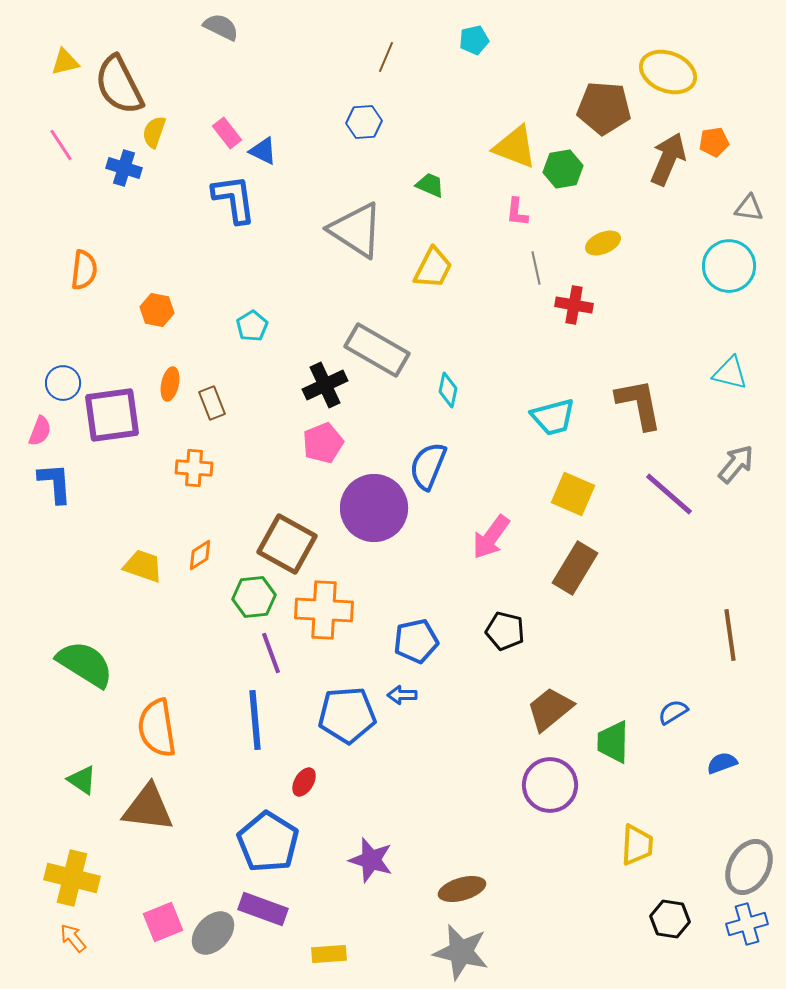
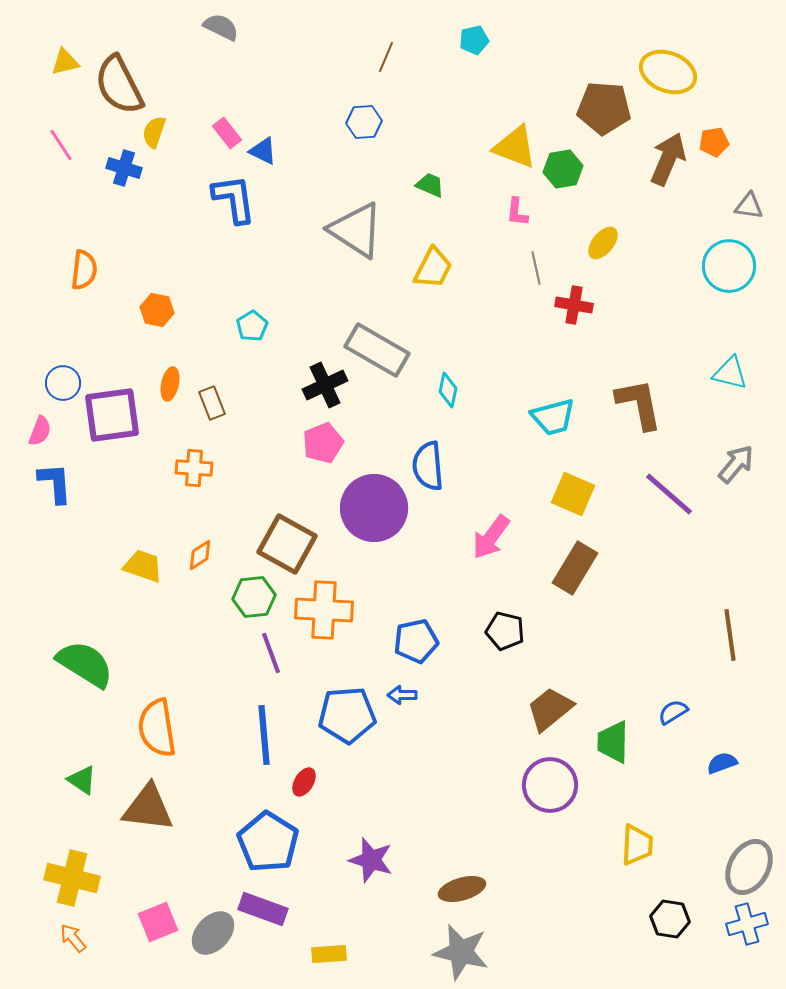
gray triangle at (749, 208): moved 2 px up
yellow ellipse at (603, 243): rotated 28 degrees counterclockwise
blue semicircle at (428, 466): rotated 27 degrees counterclockwise
blue line at (255, 720): moved 9 px right, 15 px down
pink square at (163, 922): moved 5 px left
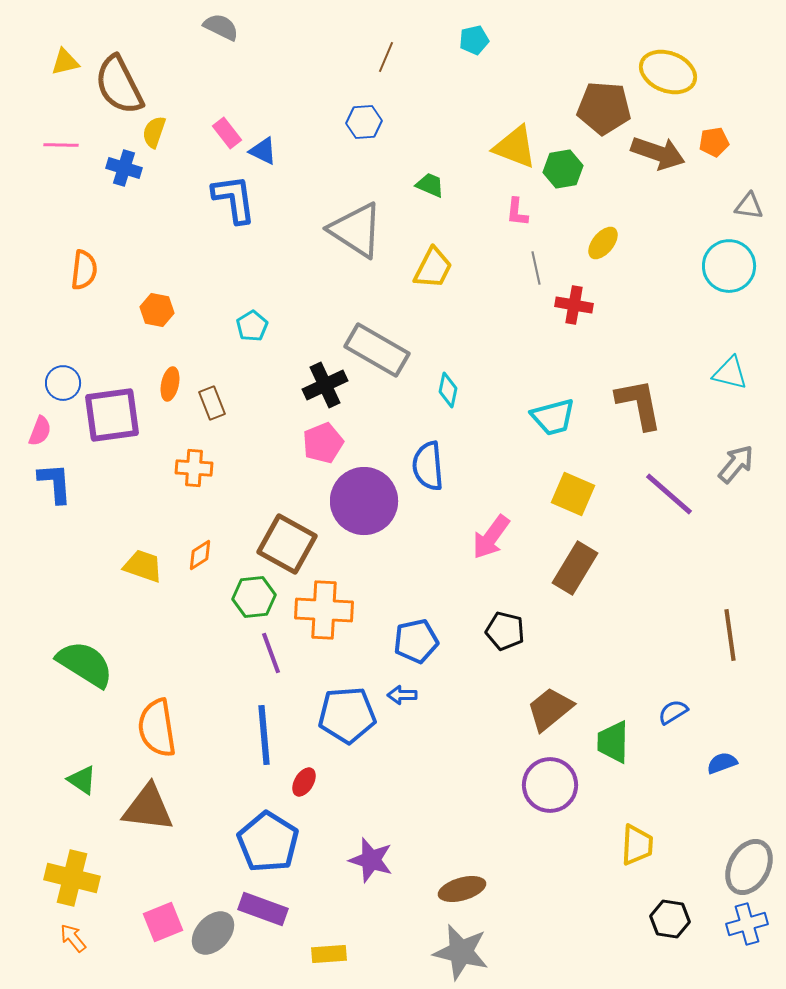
pink line at (61, 145): rotated 56 degrees counterclockwise
brown arrow at (668, 159): moved 10 px left, 6 px up; rotated 86 degrees clockwise
purple circle at (374, 508): moved 10 px left, 7 px up
pink square at (158, 922): moved 5 px right
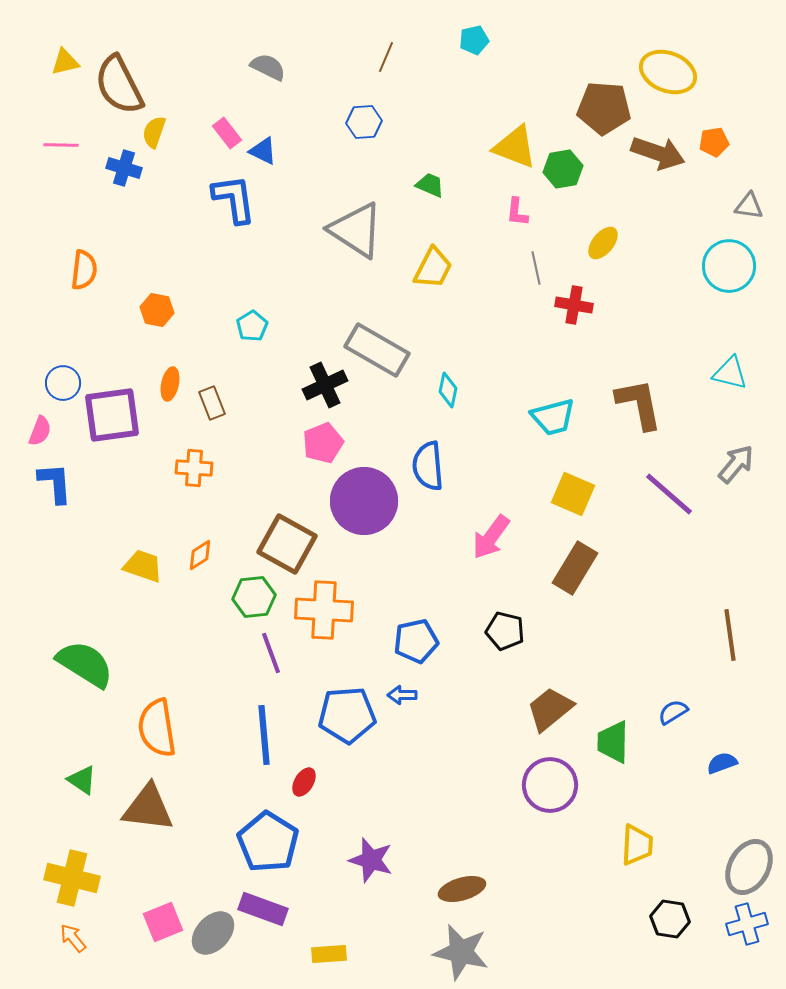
gray semicircle at (221, 27): moved 47 px right, 40 px down
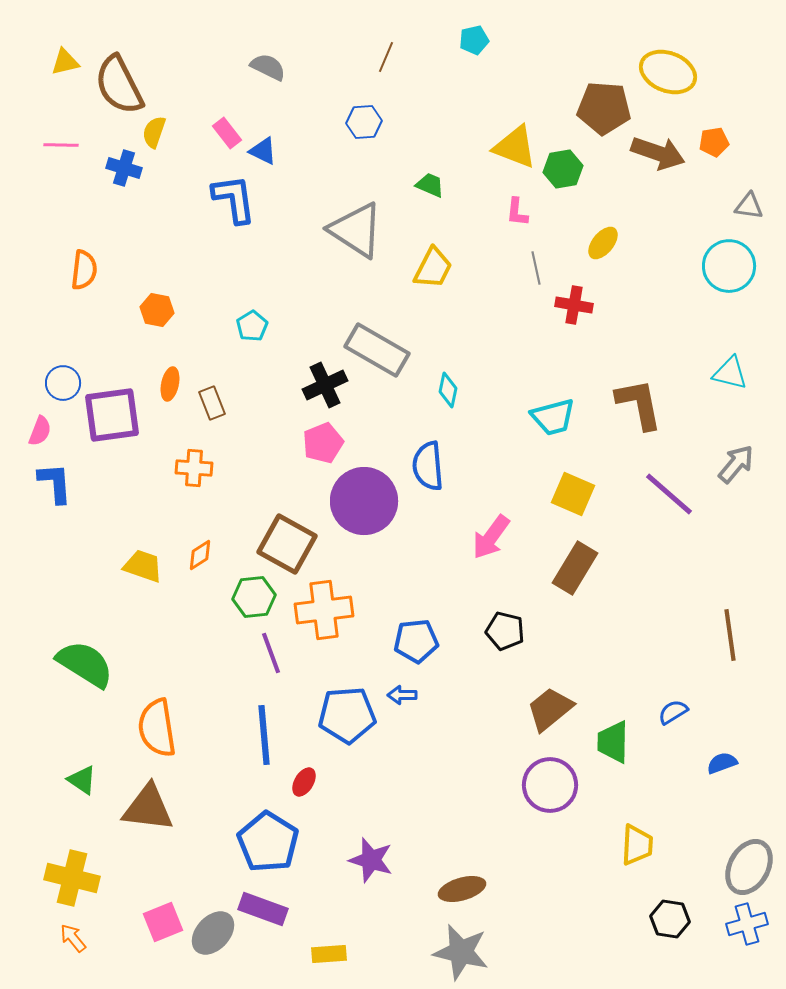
orange cross at (324, 610): rotated 10 degrees counterclockwise
blue pentagon at (416, 641): rotated 6 degrees clockwise
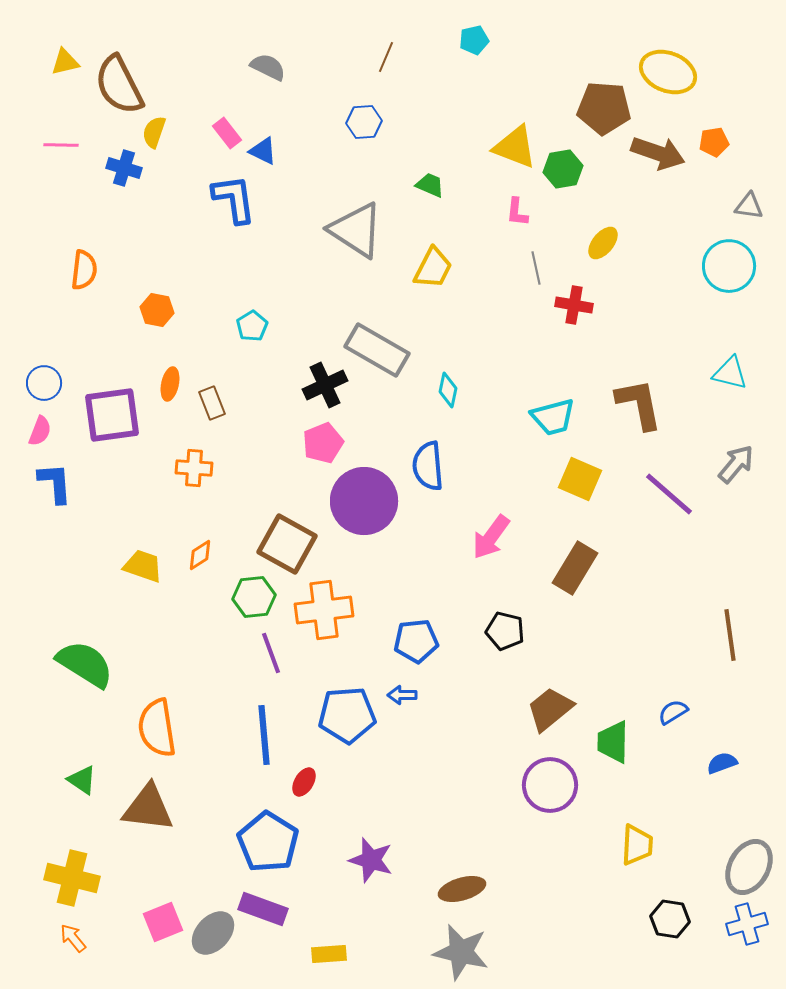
blue circle at (63, 383): moved 19 px left
yellow square at (573, 494): moved 7 px right, 15 px up
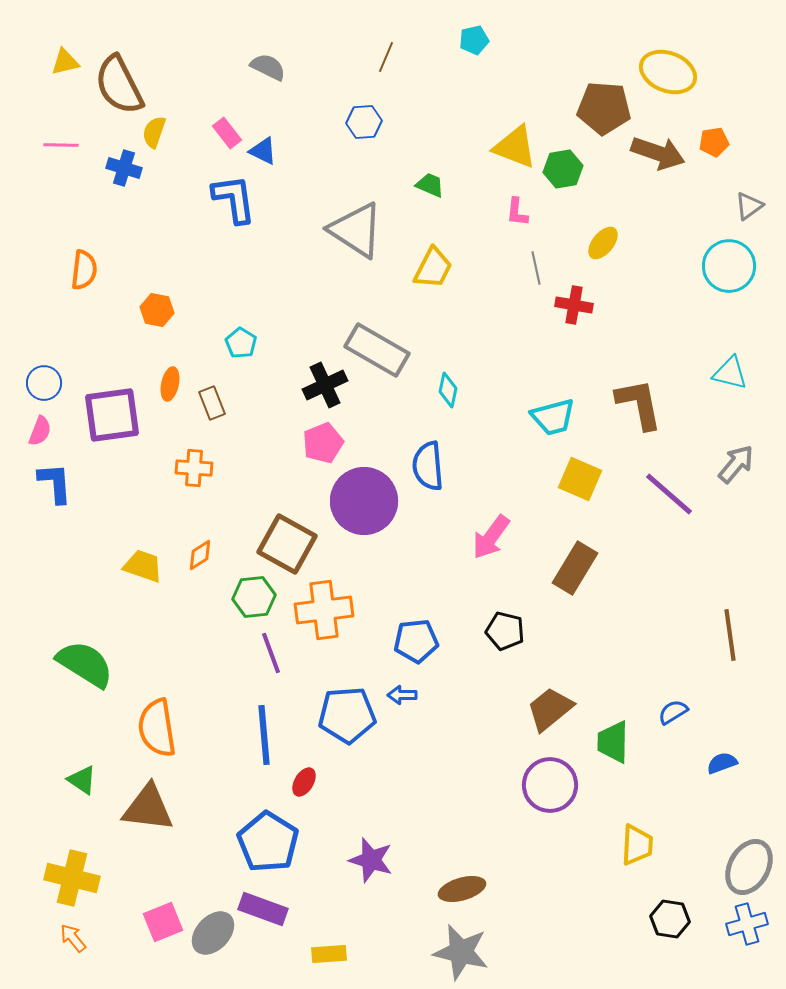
gray triangle at (749, 206): rotated 44 degrees counterclockwise
cyan pentagon at (252, 326): moved 11 px left, 17 px down; rotated 8 degrees counterclockwise
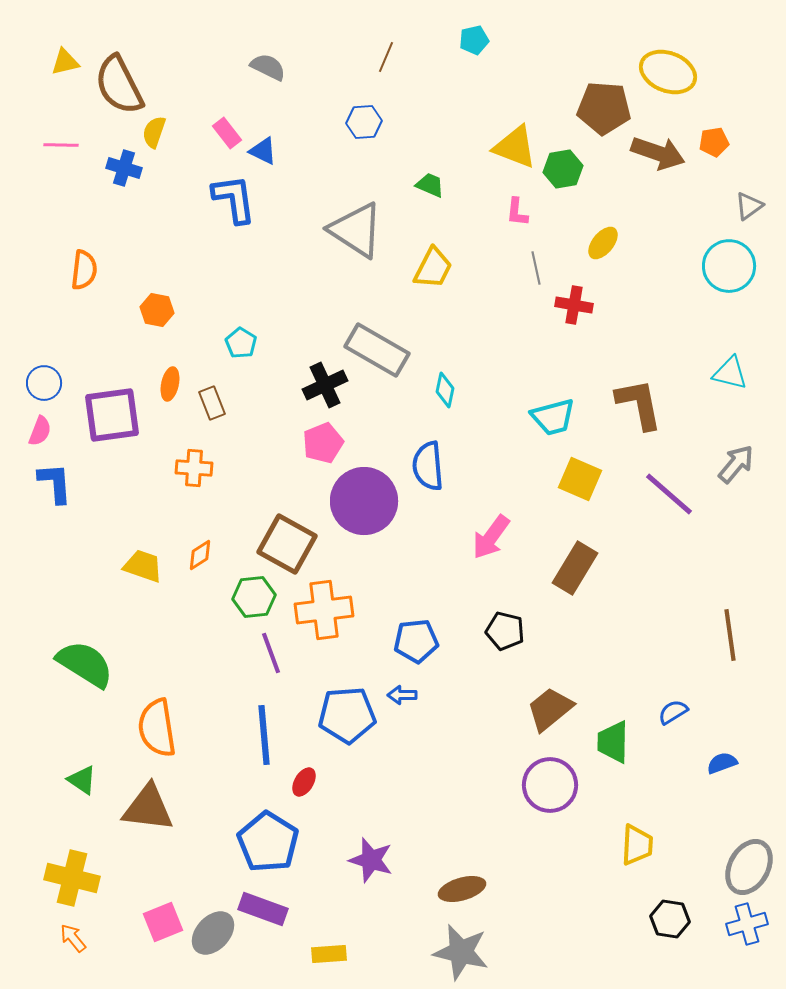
cyan diamond at (448, 390): moved 3 px left
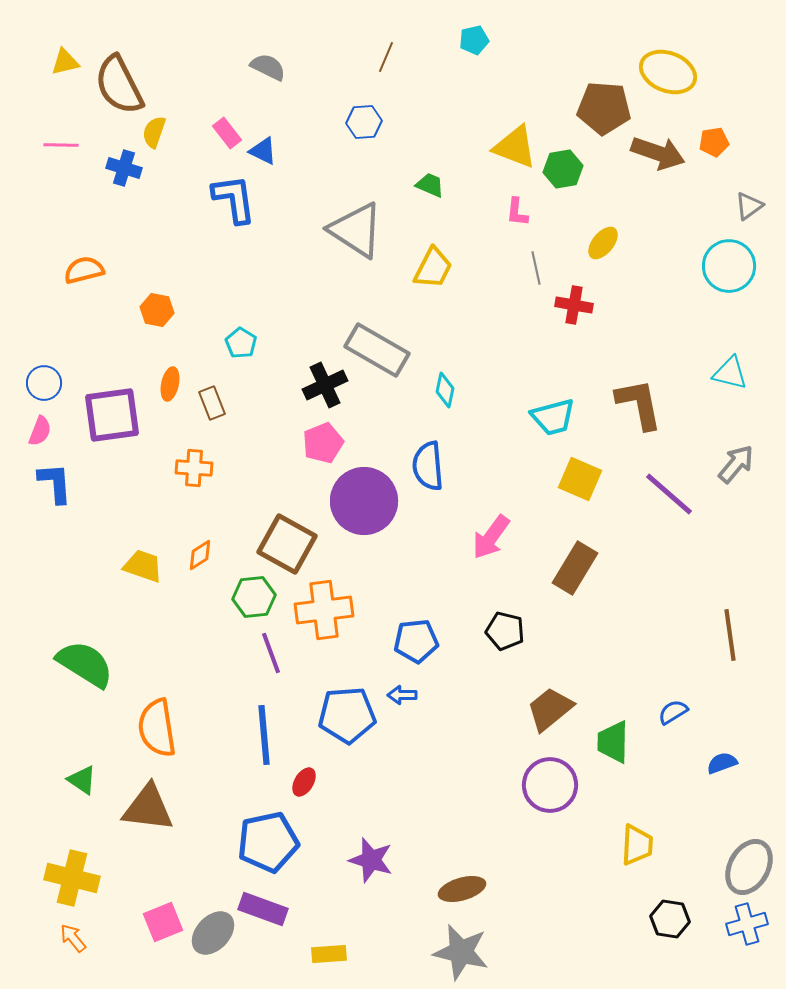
orange semicircle at (84, 270): rotated 111 degrees counterclockwise
blue pentagon at (268, 842): rotated 28 degrees clockwise
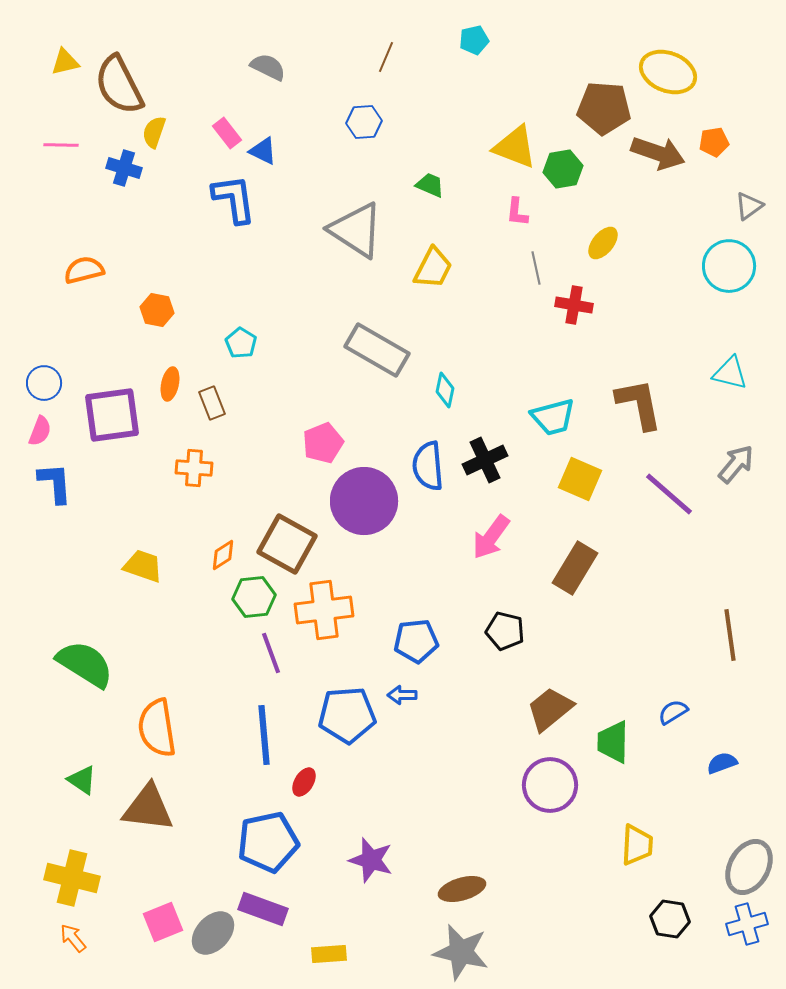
black cross at (325, 385): moved 160 px right, 75 px down
orange diamond at (200, 555): moved 23 px right
